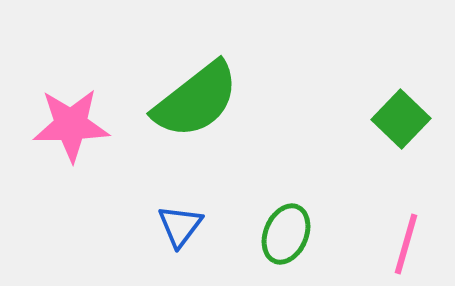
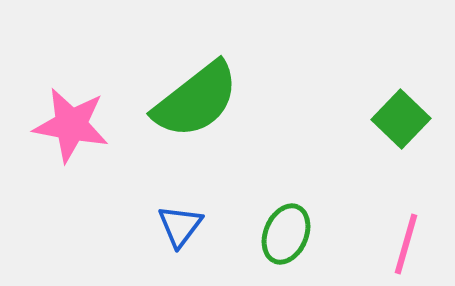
pink star: rotated 12 degrees clockwise
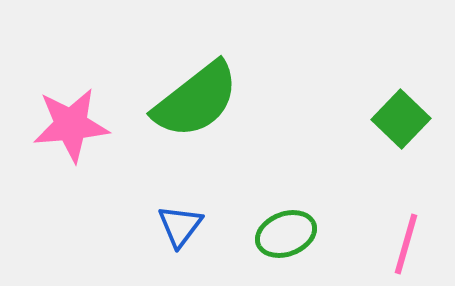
pink star: rotated 16 degrees counterclockwise
green ellipse: rotated 46 degrees clockwise
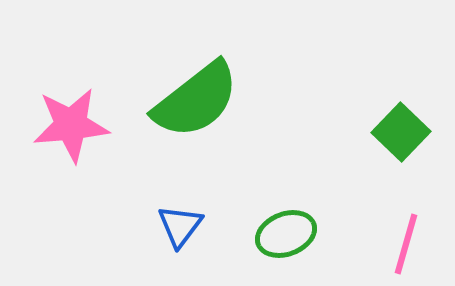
green square: moved 13 px down
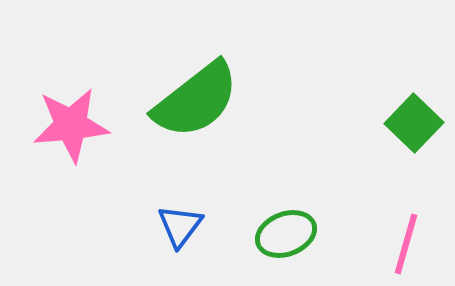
green square: moved 13 px right, 9 px up
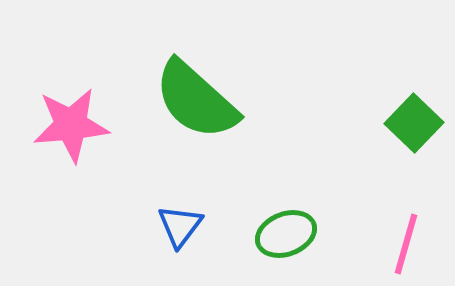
green semicircle: rotated 80 degrees clockwise
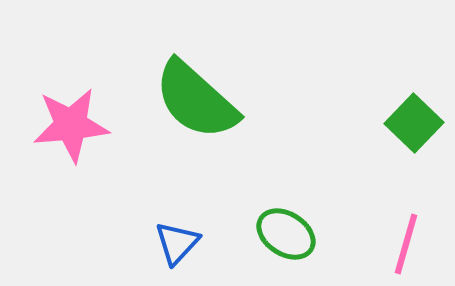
blue triangle: moved 3 px left, 17 px down; rotated 6 degrees clockwise
green ellipse: rotated 54 degrees clockwise
